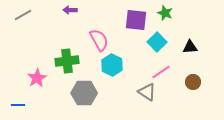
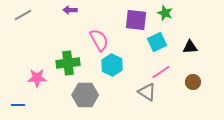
cyan square: rotated 18 degrees clockwise
green cross: moved 1 px right, 2 px down
pink star: rotated 30 degrees clockwise
gray hexagon: moved 1 px right, 2 px down
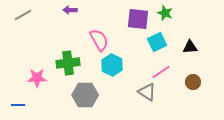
purple square: moved 2 px right, 1 px up
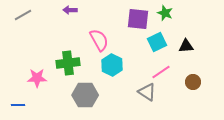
black triangle: moved 4 px left, 1 px up
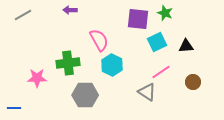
blue line: moved 4 px left, 3 px down
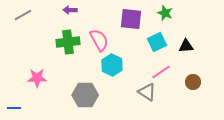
purple square: moved 7 px left
green cross: moved 21 px up
